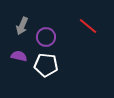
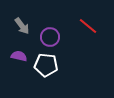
gray arrow: rotated 60 degrees counterclockwise
purple circle: moved 4 px right
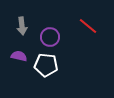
gray arrow: rotated 30 degrees clockwise
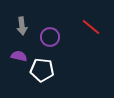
red line: moved 3 px right, 1 px down
white pentagon: moved 4 px left, 5 px down
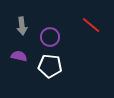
red line: moved 2 px up
white pentagon: moved 8 px right, 4 px up
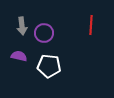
red line: rotated 54 degrees clockwise
purple circle: moved 6 px left, 4 px up
white pentagon: moved 1 px left
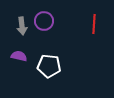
red line: moved 3 px right, 1 px up
purple circle: moved 12 px up
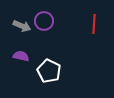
gray arrow: rotated 60 degrees counterclockwise
purple semicircle: moved 2 px right
white pentagon: moved 5 px down; rotated 20 degrees clockwise
